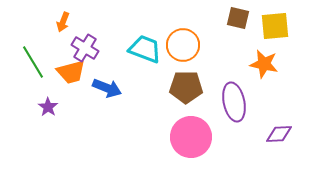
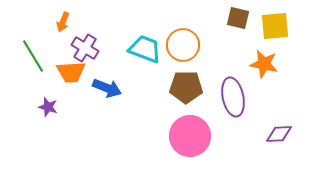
green line: moved 6 px up
orange trapezoid: rotated 12 degrees clockwise
purple ellipse: moved 1 px left, 5 px up
purple star: rotated 18 degrees counterclockwise
pink circle: moved 1 px left, 1 px up
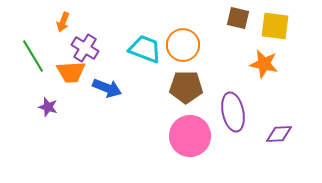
yellow square: rotated 12 degrees clockwise
purple ellipse: moved 15 px down
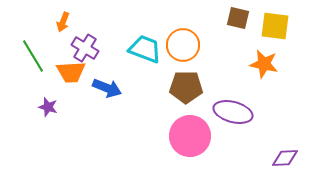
purple ellipse: rotated 63 degrees counterclockwise
purple diamond: moved 6 px right, 24 px down
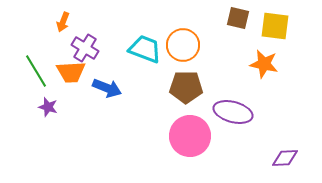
green line: moved 3 px right, 15 px down
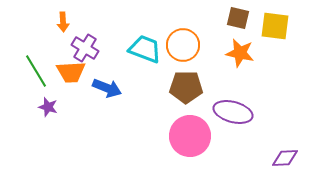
orange arrow: rotated 24 degrees counterclockwise
orange star: moved 24 px left, 11 px up
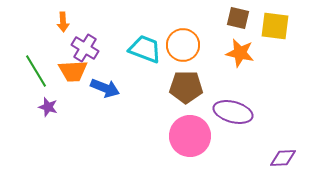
orange trapezoid: moved 2 px right, 1 px up
blue arrow: moved 2 px left
purple diamond: moved 2 px left
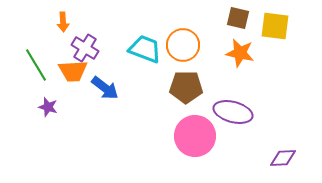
green line: moved 6 px up
blue arrow: rotated 16 degrees clockwise
pink circle: moved 5 px right
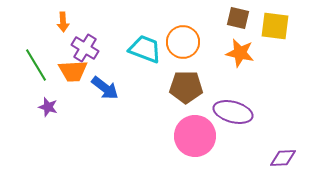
orange circle: moved 3 px up
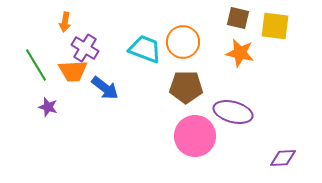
orange arrow: moved 2 px right; rotated 12 degrees clockwise
